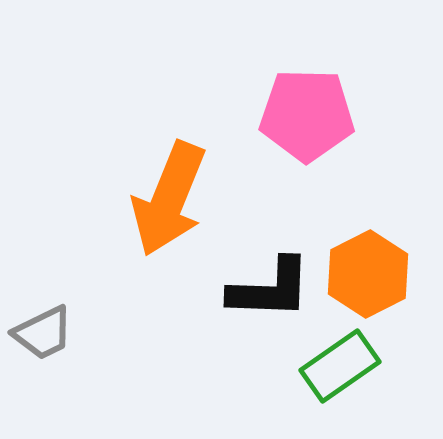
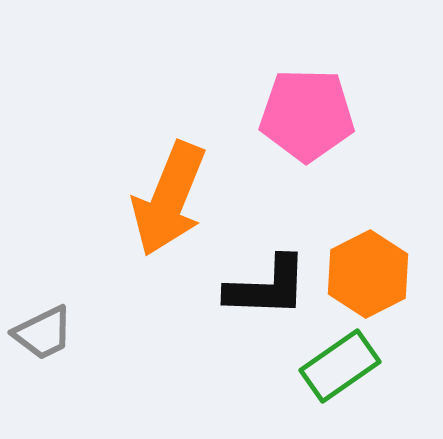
black L-shape: moved 3 px left, 2 px up
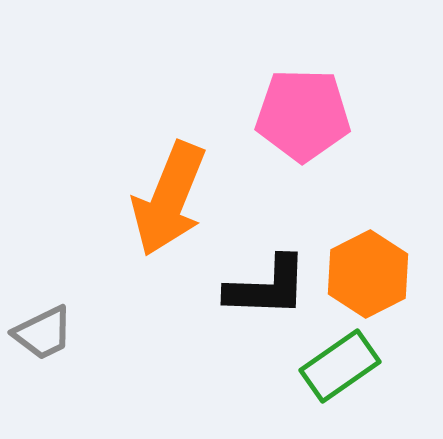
pink pentagon: moved 4 px left
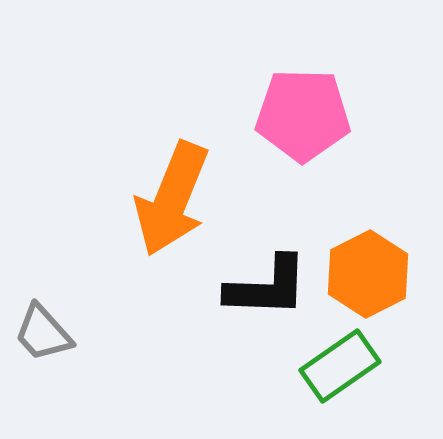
orange arrow: moved 3 px right
gray trapezoid: rotated 74 degrees clockwise
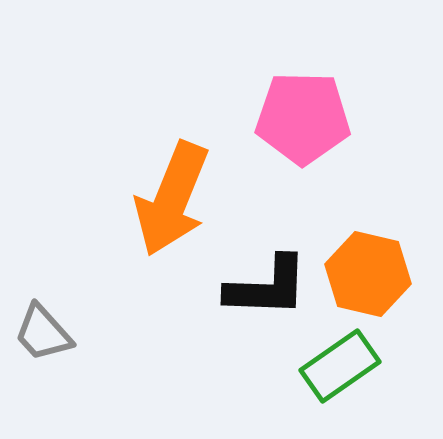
pink pentagon: moved 3 px down
orange hexagon: rotated 20 degrees counterclockwise
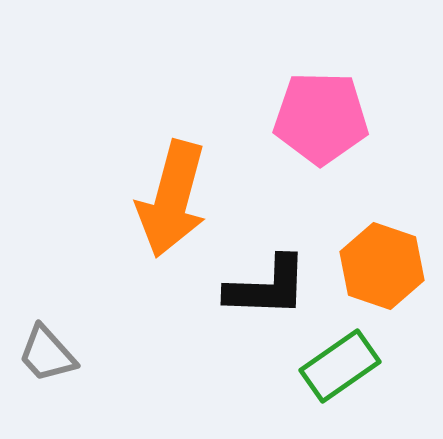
pink pentagon: moved 18 px right
orange arrow: rotated 7 degrees counterclockwise
orange hexagon: moved 14 px right, 8 px up; rotated 6 degrees clockwise
gray trapezoid: moved 4 px right, 21 px down
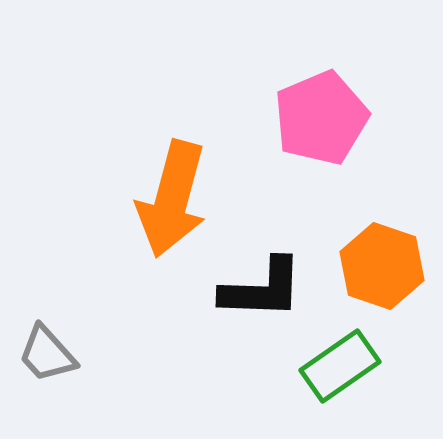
pink pentagon: rotated 24 degrees counterclockwise
black L-shape: moved 5 px left, 2 px down
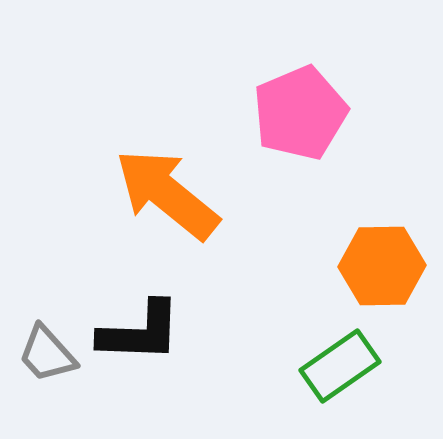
pink pentagon: moved 21 px left, 5 px up
orange arrow: moved 5 px left, 5 px up; rotated 114 degrees clockwise
orange hexagon: rotated 20 degrees counterclockwise
black L-shape: moved 122 px left, 43 px down
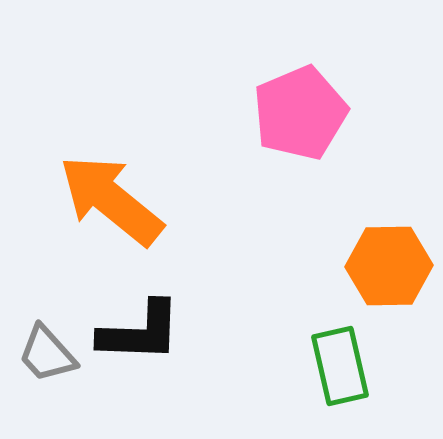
orange arrow: moved 56 px left, 6 px down
orange hexagon: moved 7 px right
green rectangle: rotated 68 degrees counterclockwise
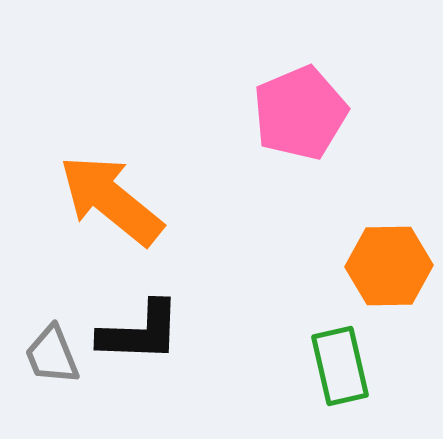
gray trapezoid: moved 5 px right, 1 px down; rotated 20 degrees clockwise
